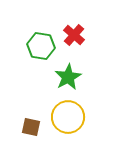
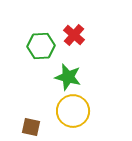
green hexagon: rotated 12 degrees counterclockwise
green star: rotated 28 degrees counterclockwise
yellow circle: moved 5 px right, 6 px up
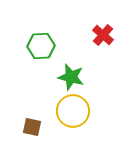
red cross: moved 29 px right
green star: moved 3 px right
brown square: moved 1 px right
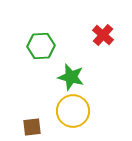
brown square: rotated 18 degrees counterclockwise
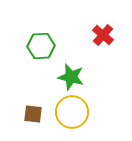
yellow circle: moved 1 px left, 1 px down
brown square: moved 1 px right, 13 px up; rotated 12 degrees clockwise
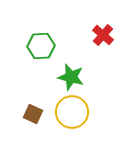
brown square: rotated 18 degrees clockwise
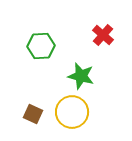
green star: moved 10 px right, 1 px up
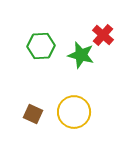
green star: moved 21 px up
yellow circle: moved 2 px right
